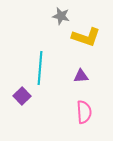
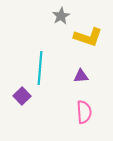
gray star: rotated 30 degrees clockwise
yellow L-shape: moved 2 px right
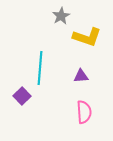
yellow L-shape: moved 1 px left
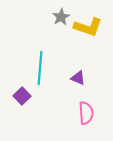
gray star: moved 1 px down
yellow L-shape: moved 1 px right, 10 px up
purple triangle: moved 3 px left, 2 px down; rotated 28 degrees clockwise
pink semicircle: moved 2 px right, 1 px down
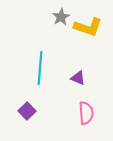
purple square: moved 5 px right, 15 px down
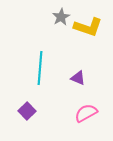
pink semicircle: rotated 115 degrees counterclockwise
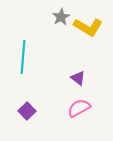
yellow L-shape: rotated 12 degrees clockwise
cyan line: moved 17 px left, 11 px up
purple triangle: rotated 14 degrees clockwise
pink semicircle: moved 7 px left, 5 px up
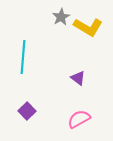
pink semicircle: moved 11 px down
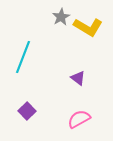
cyan line: rotated 16 degrees clockwise
